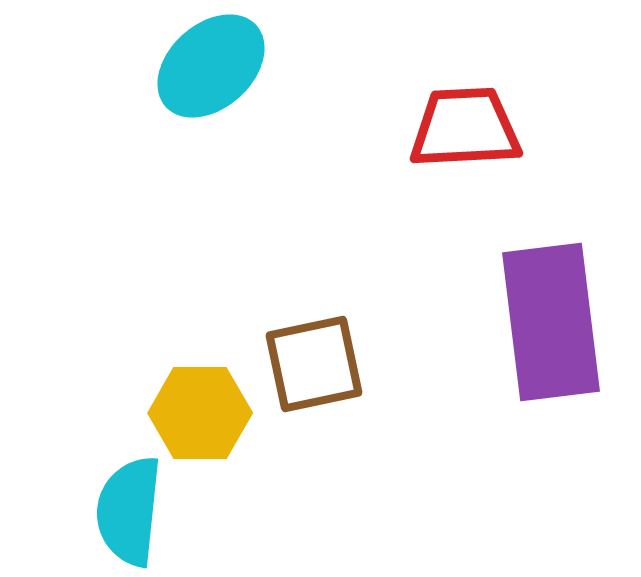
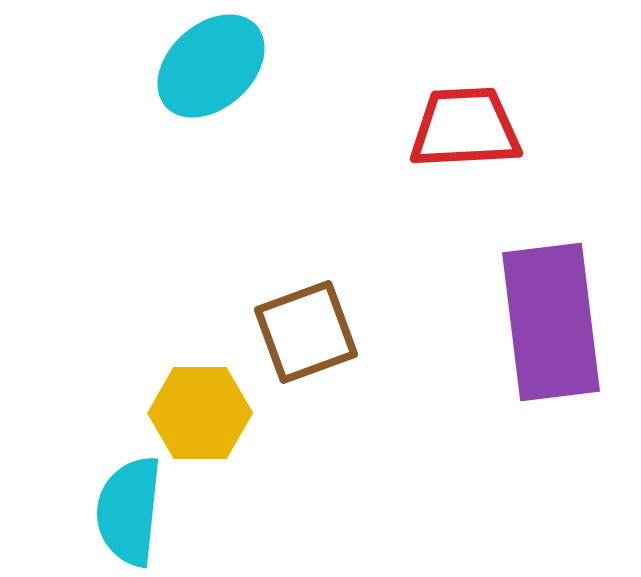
brown square: moved 8 px left, 32 px up; rotated 8 degrees counterclockwise
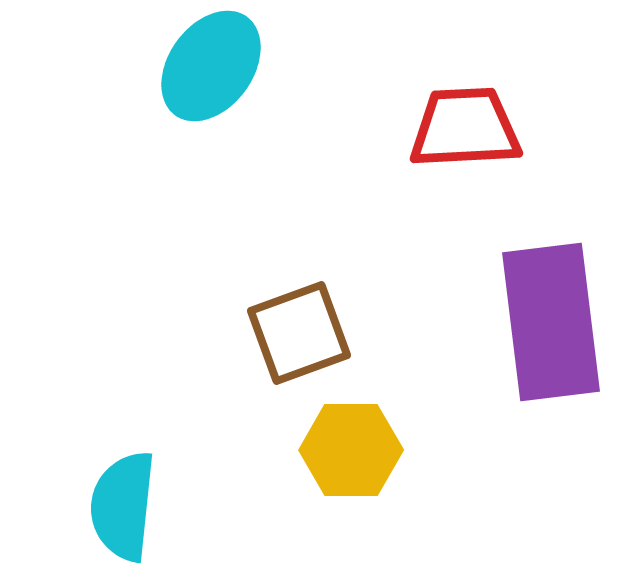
cyan ellipse: rotated 12 degrees counterclockwise
brown square: moved 7 px left, 1 px down
yellow hexagon: moved 151 px right, 37 px down
cyan semicircle: moved 6 px left, 5 px up
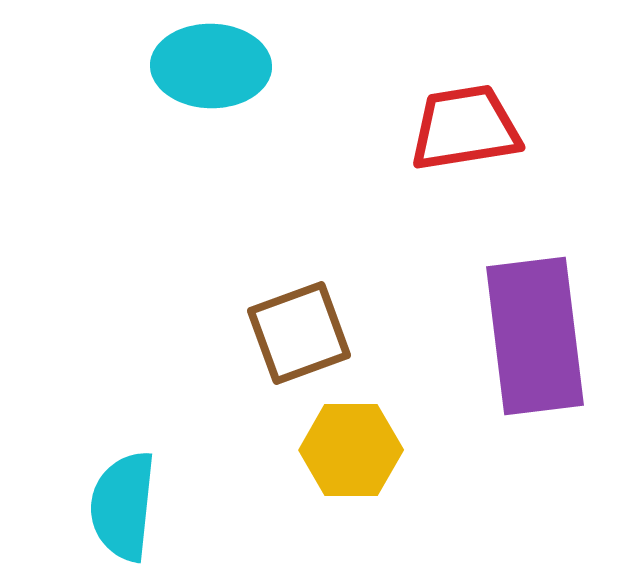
cyan ellipse: rotated 55 degrees clockwise
red trapezoid: rotated 6 degrees counterclockwise
purple rectangle: moved 16 px left, 14 px down
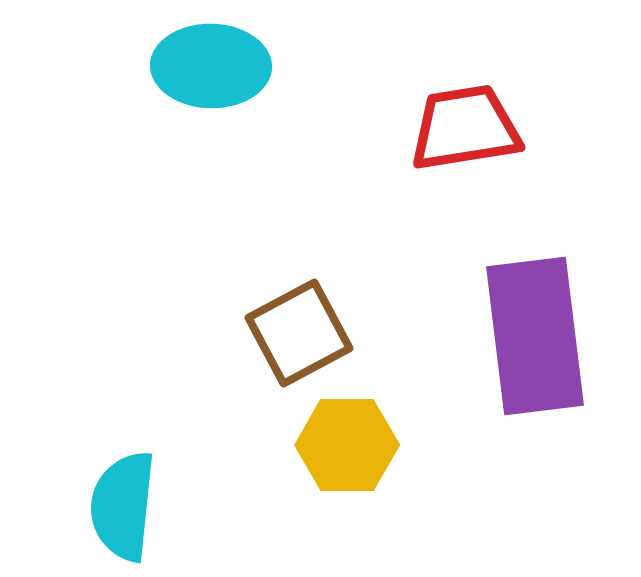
brown square: rotated 8 degrees counterclockwise
yellow hexagon: moved 4 px left, 5 px up
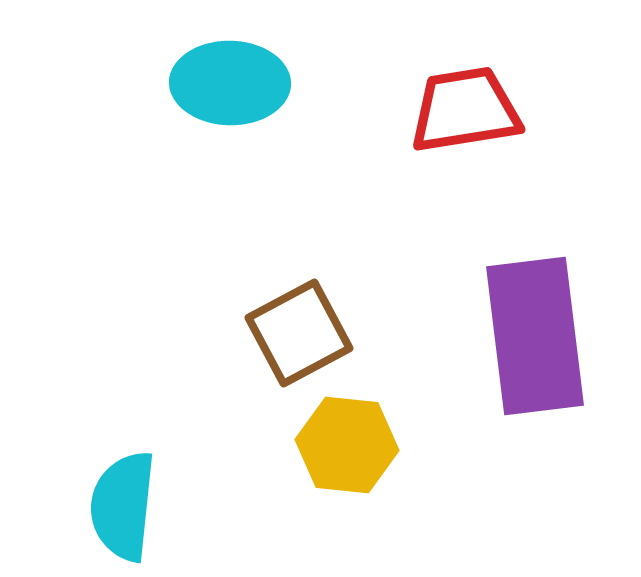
cyan ellipse: moved 19 px right, 17 px down
red trapezoid: moved 18 px up
yellow hexagon: rotated 6 degrees clockwise
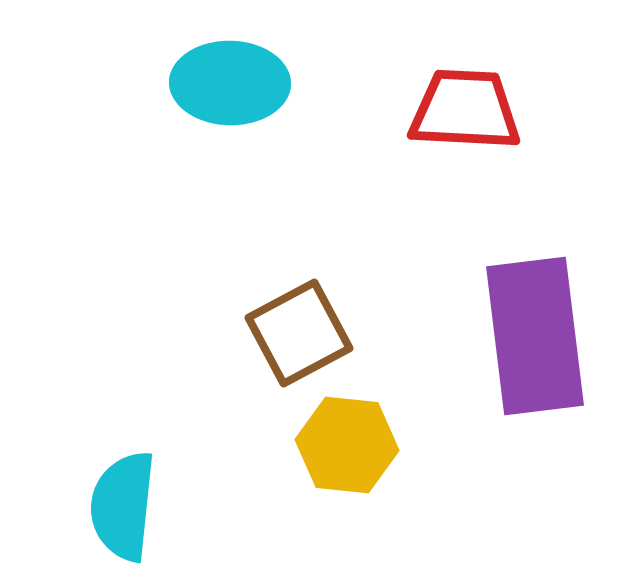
red trapezoid: rotated 12 degrees clockwise
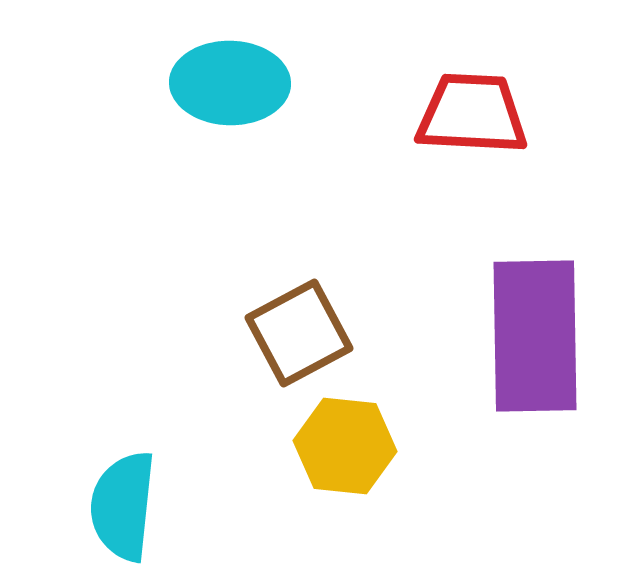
red trapezoid: moved 7 px right, 4 px down
purple rectangle: rotated 6 degrees clockwise
yellow hexagon: moved 2 px left, 1 px down
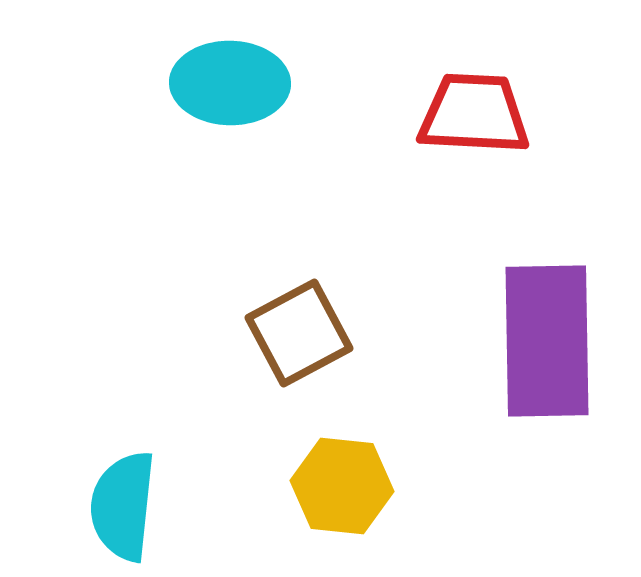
red trapezoid: moved 2 px right
purple rectangle: moved 12 px right, 5 px down
yellow hexagon: moved 3 px left, 40 px down
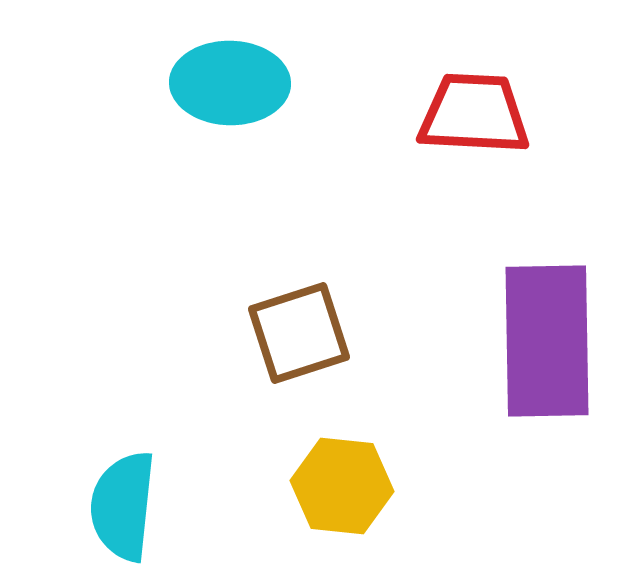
brown square: rotated 10 degrees clockwise
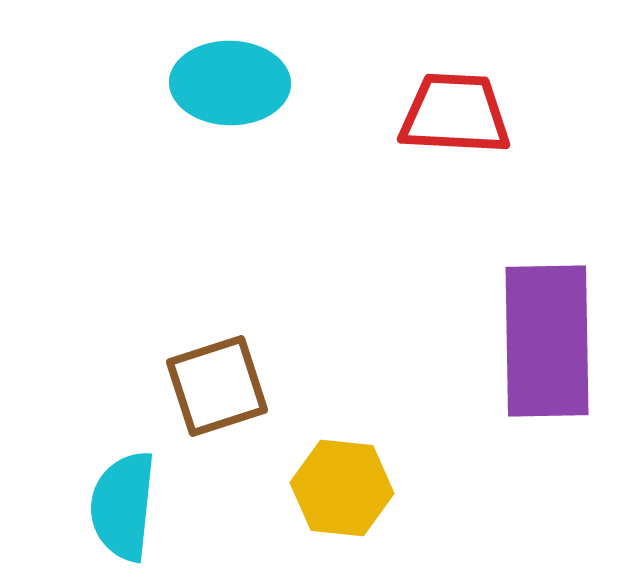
red trapezoid: moved 19 px left
brown square: moved 82 px left, 53 px down
yellow hexagon: moved 2 px down
